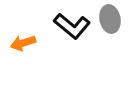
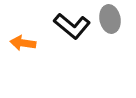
orange arrow: rotated 25 degrees clockwise
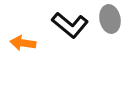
black L-shape: moved 2 px left, 1 px up
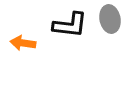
black L-shape: rotated 33 degrees counterclockwise
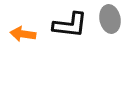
orange arrow: moved 9 px up
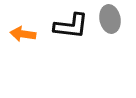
black L-shape: moved 1 px right, 1 px down
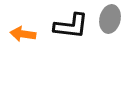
gray ellipse: rotated 24 degrees clockwise
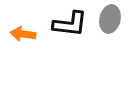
black L-shape: moved 1 px left, 2 px up
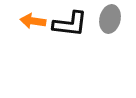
orange arrow: moved 10 px right, 13 px up
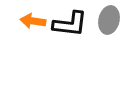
gray ellipse: moved 1 px left, 1 px down
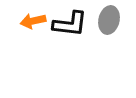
orange arrow: rotated 20 degrees counterclockwise
